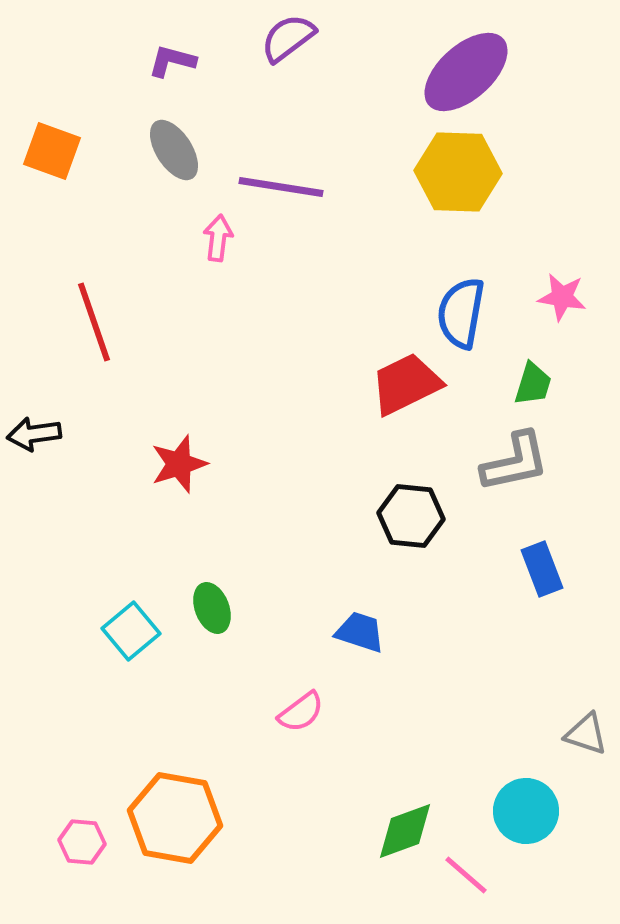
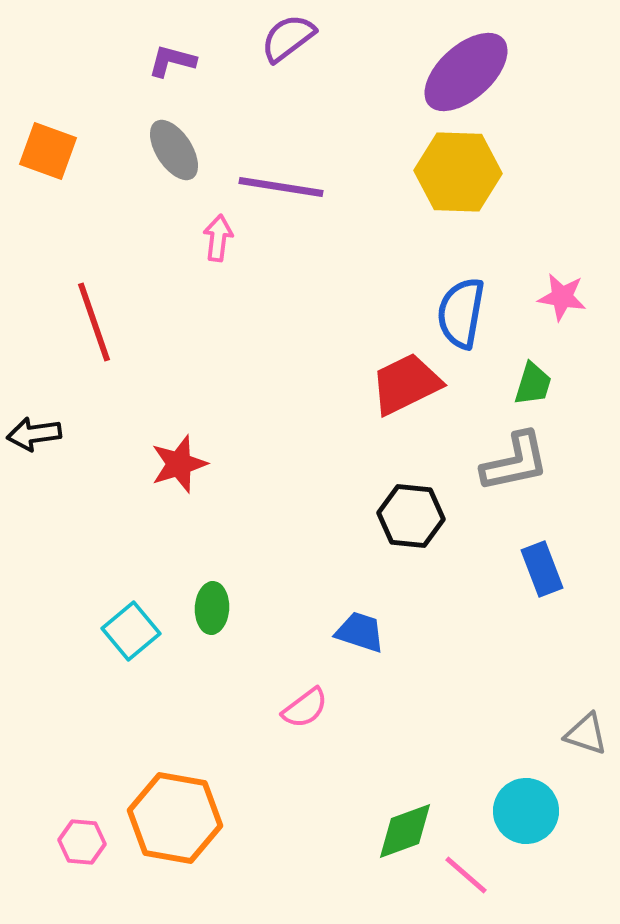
orange square: moved 4 px left
green ellipse: rotated 24 degrees clockwise
pink semicircle: moved 4 px right, 4 px up
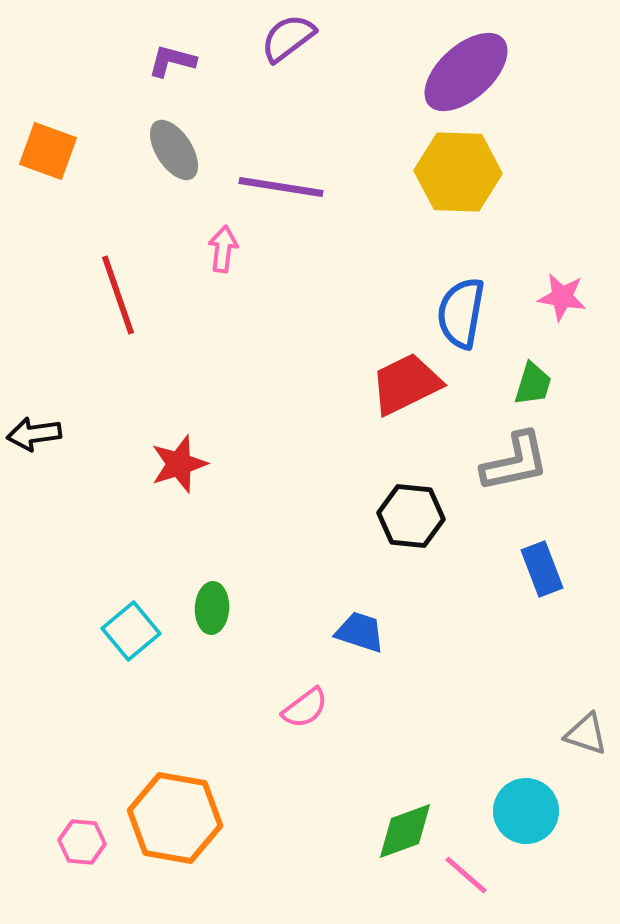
pink arrow: moved 5 px right, 11 px down
red line: moved 24 px right, 27 px up
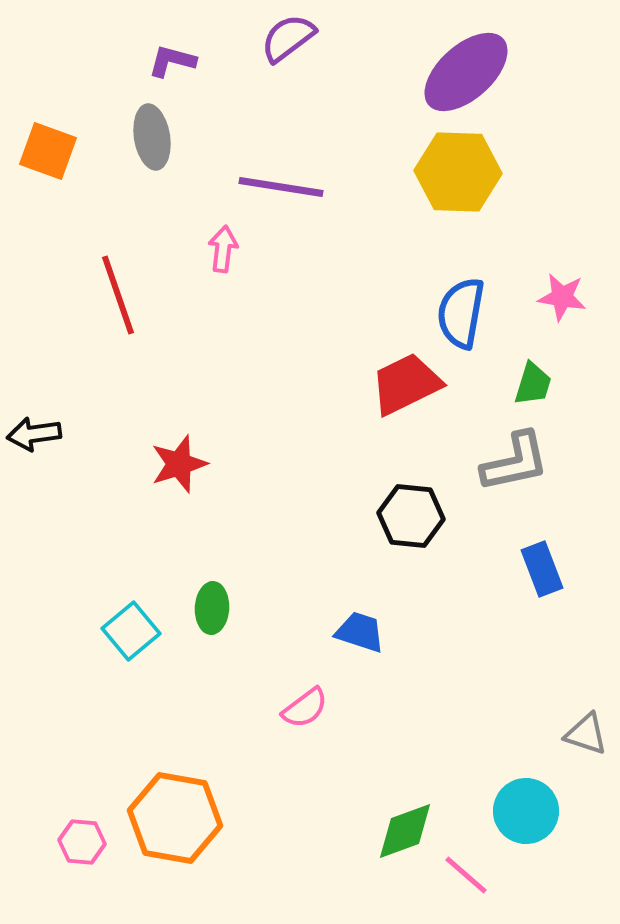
gray ellipse: moved 22 px left, 13 px up; rotated 24 degrees clockwise
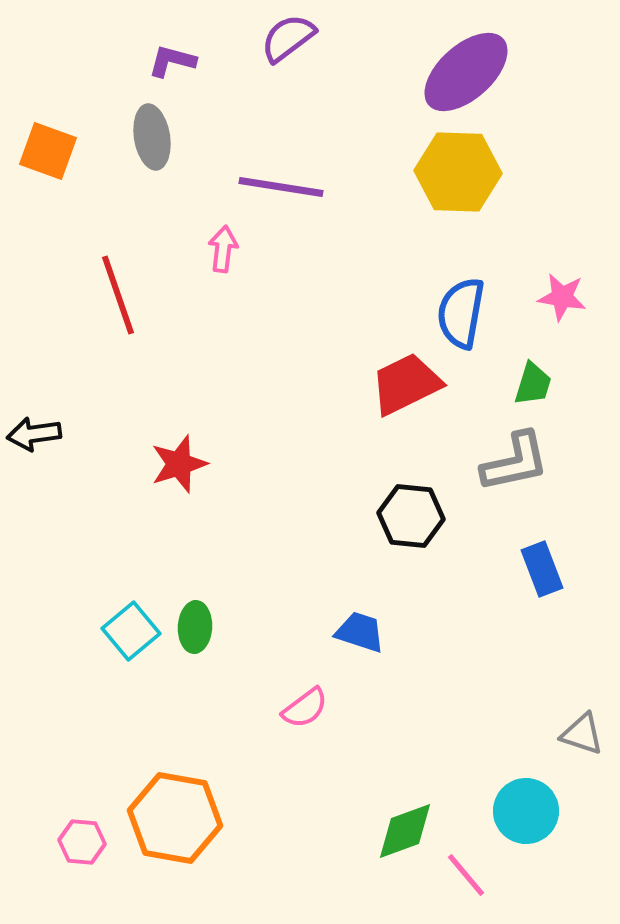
green ellipse: moved 17 px left, 19 px down
gray triangle: moved 4 px left
pink line: rotated 9 degrees clockwise
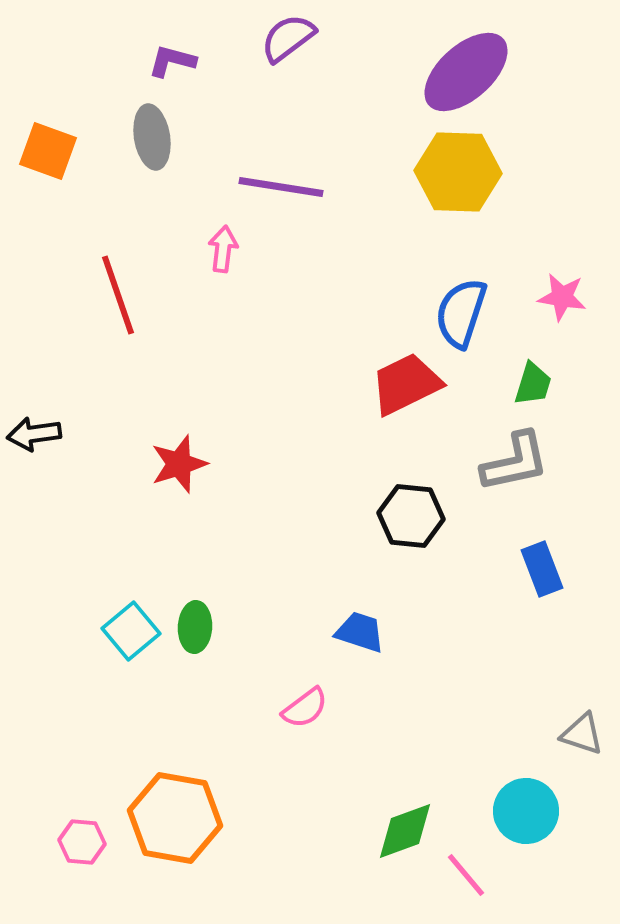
blue semicircle: rotated 8 degrees clockwise
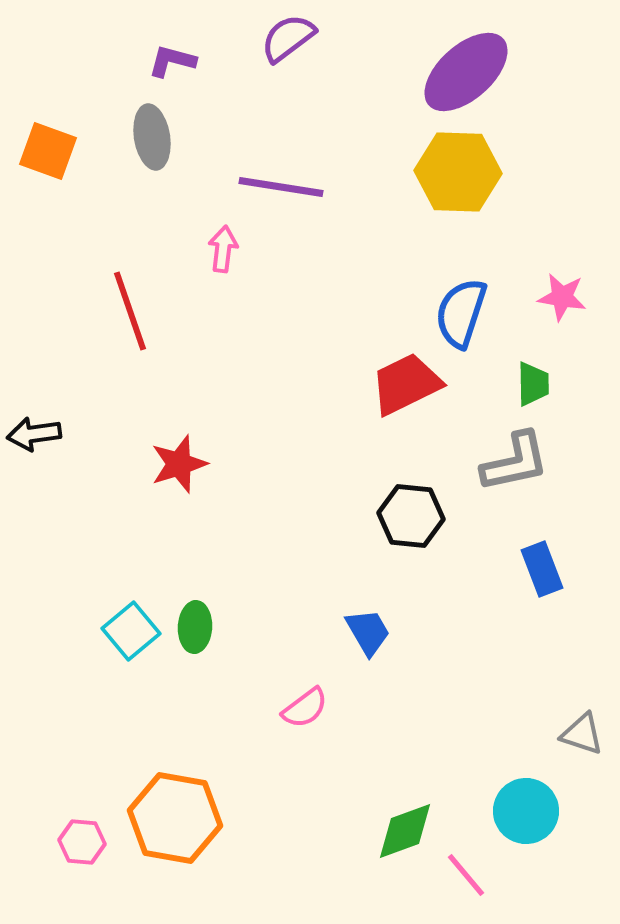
red line: moved 12 px right, 16 px down
green trapezoid: rotated 18 degrees counterclockwise
blue trapezoid: moved 8 px right; rotated 42 degrees clockwise
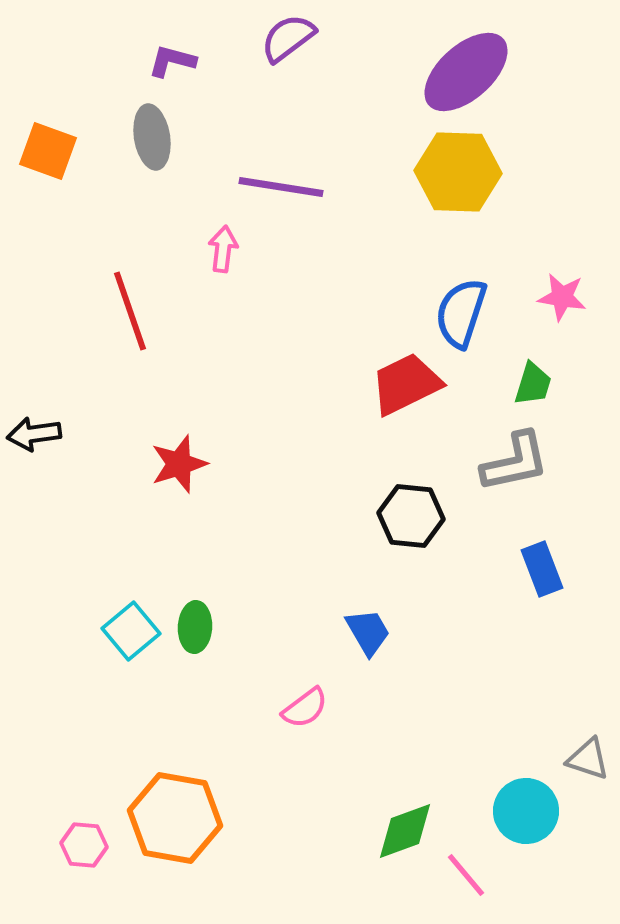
green trapezoid: rotated 18 degrees clockwise
gray triangle: moved 6 px right, 25 px down
pink hexagon: moved 2 px right, 3 px down
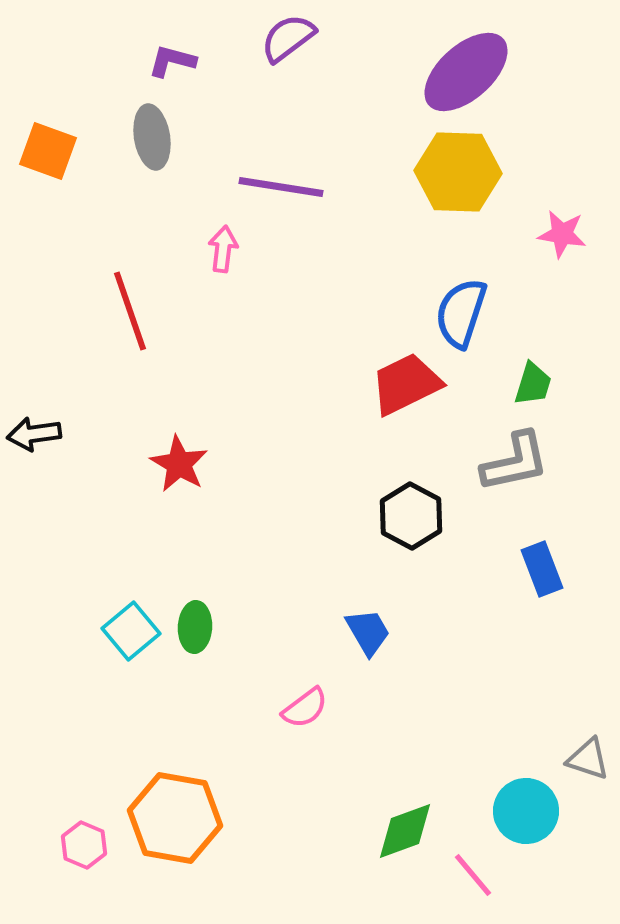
pink star: moved 63 px up
red star: rotated 24 degrees counterclockwise
black hexagon: rotated 22 degrees clockwise
pink hexagon: rotated 18 degrees clockwise
pink line: moved 7 px right
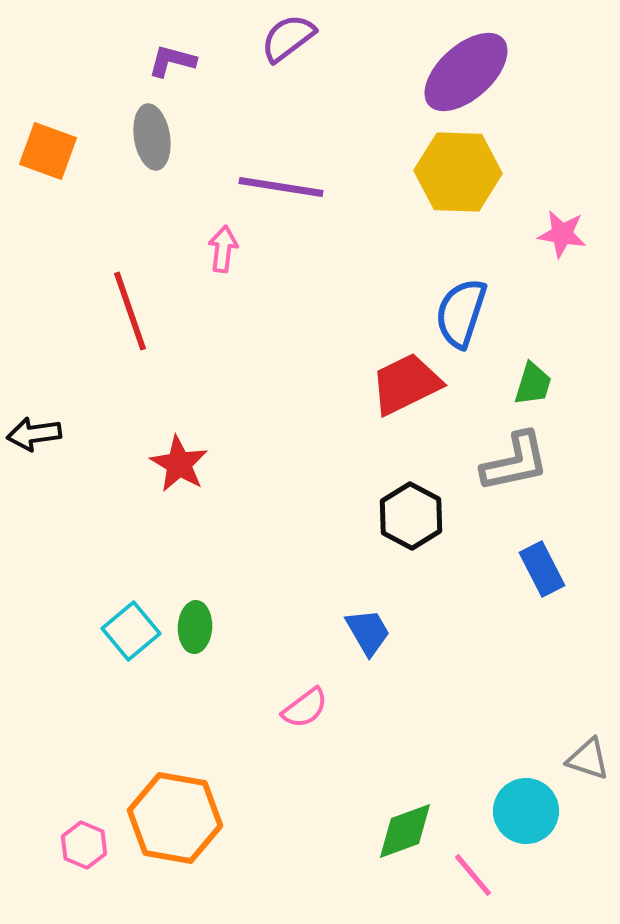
blue rectangle: rotated 6 degrees counterclockwise
